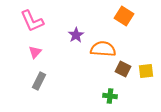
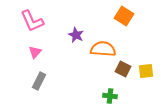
purple star: rotated 14 degrees counterclockwise
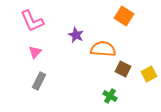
yellow square: moved 3 px right, 3 px down; rotated 21 degrees counterclockwise
green cross: rotated 24 degrees clockwise
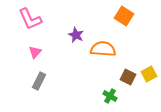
pink L-shape: moved 2 px left, 2 px up
brown square: moved 5 px right, 8 px down
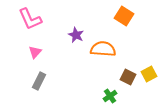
green cross: rotated 24 degrees clockwise
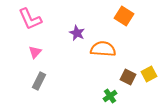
purple star: moved 1 px right, 2 px up
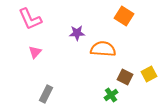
purple star: rotated 28 degrees counterclockwise
brown square: moved 3 px left
gray rectangle: moved 7 px right, 13 px down
green cross: moved 1 px right, 1 px up
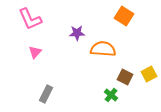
green cross: rotated 16 degrees counterclockwise
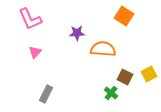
green cross: moved 2 px up
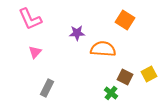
orange square: moved 1 px right, 4 px down
gray rectangle: moved 1 px right, 6 px up
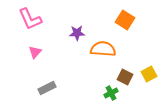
gray rectangle: rotated 36 degrees clockwise
green cross: rotated 24 degrees clockwise
